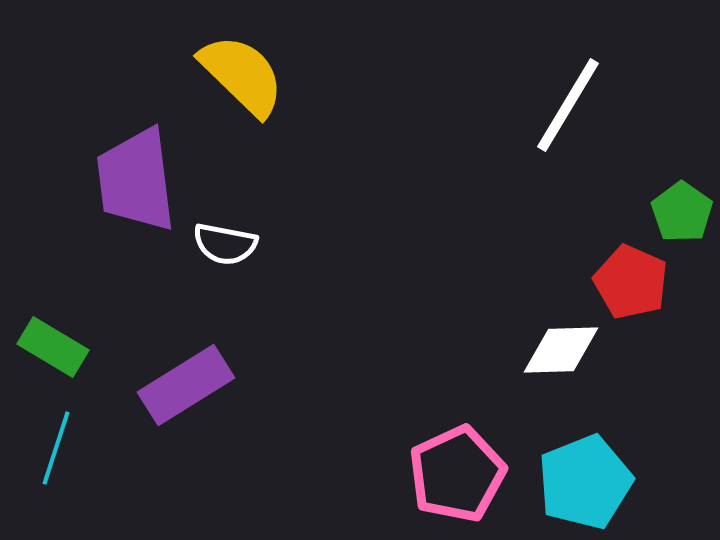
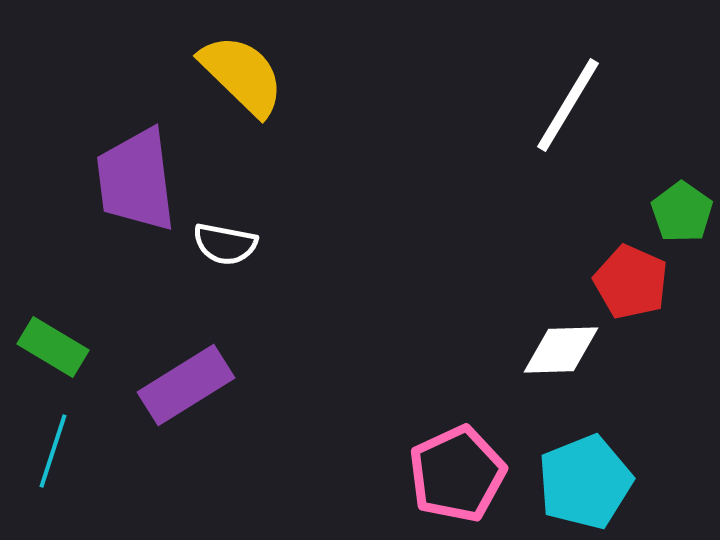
cyan line: moved 3 px left, 3 px down
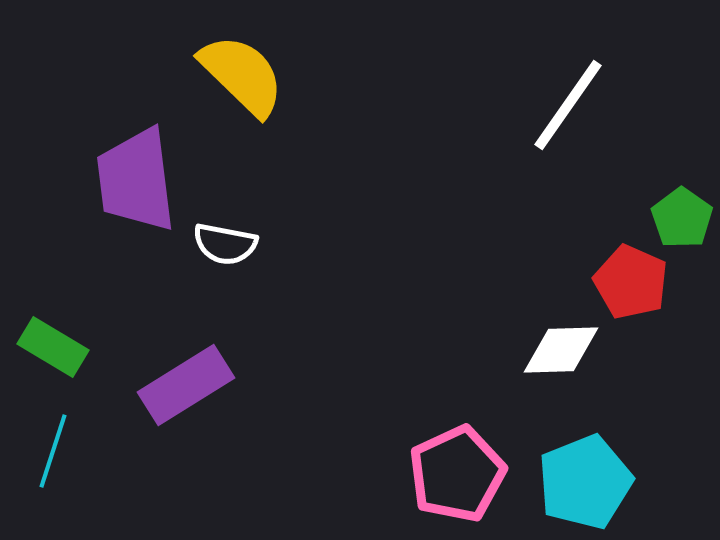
white line: rotated 4 degrees clockwise
green pentagon: moved 6 px down
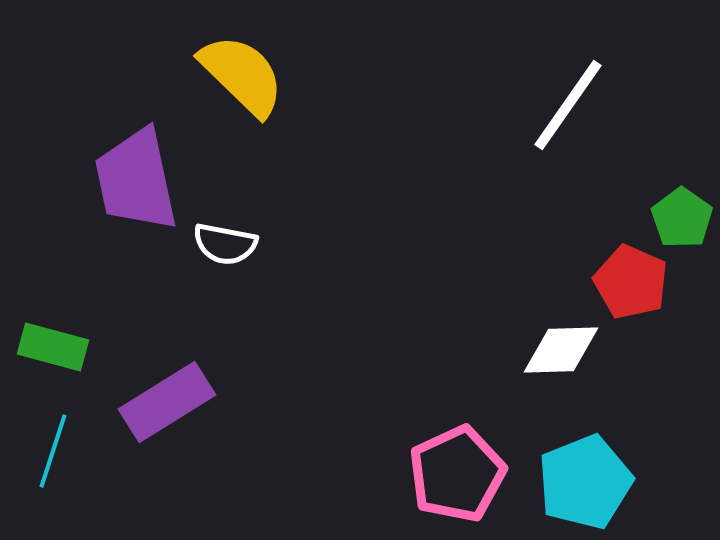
purple trapezoid: rotated 5 degrees counterclockwise
green rectangle: rotated 16 degrees counterclockwise
purple rectangle: moved 19 px left, 17 px down
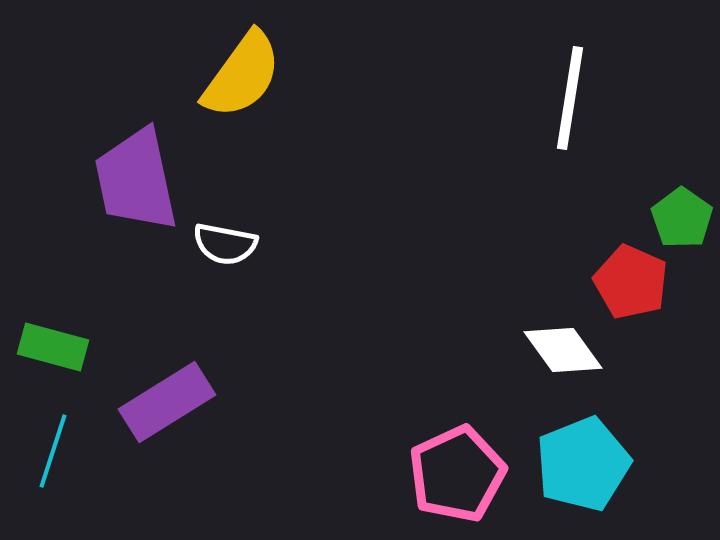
yellow semicircle: rotated 82 degrees clockwise
white line: moved 2 px right, 7 px up; rotated 26 degrees counterclockwise
white diamond: moved 2 px right; rotated 56 degrees clockwise
cyan pentagon: moved 2 px left, 18 px up
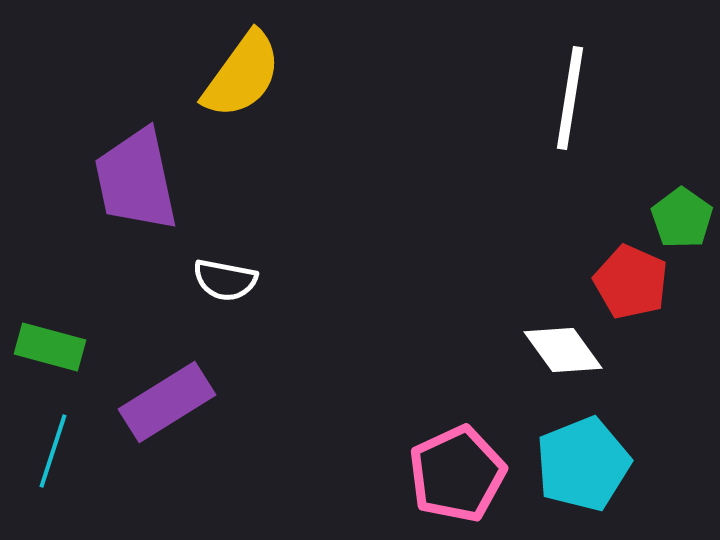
white semicircle: moved 36 px down
green rectangle: moved 3 px left
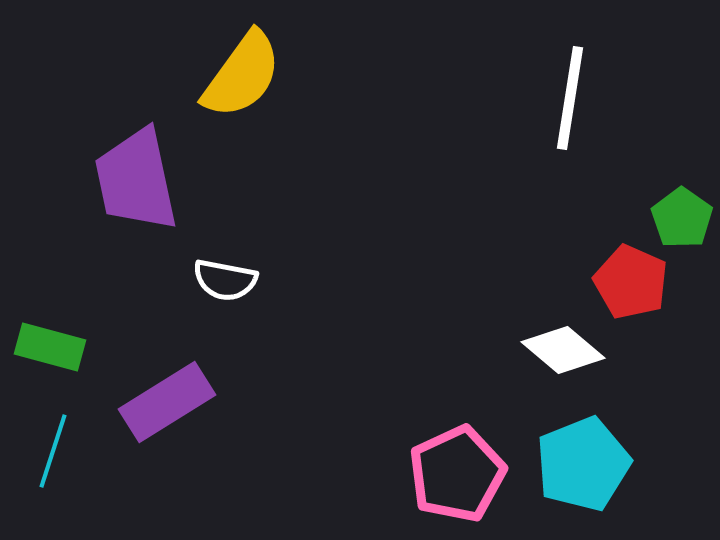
white diamond: rotated 14 degrees counterclockwise
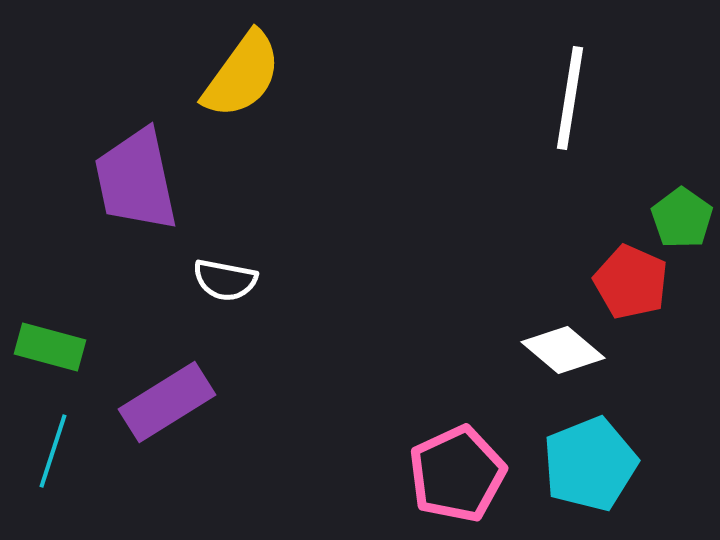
cyan pentagon: moved 7 px right
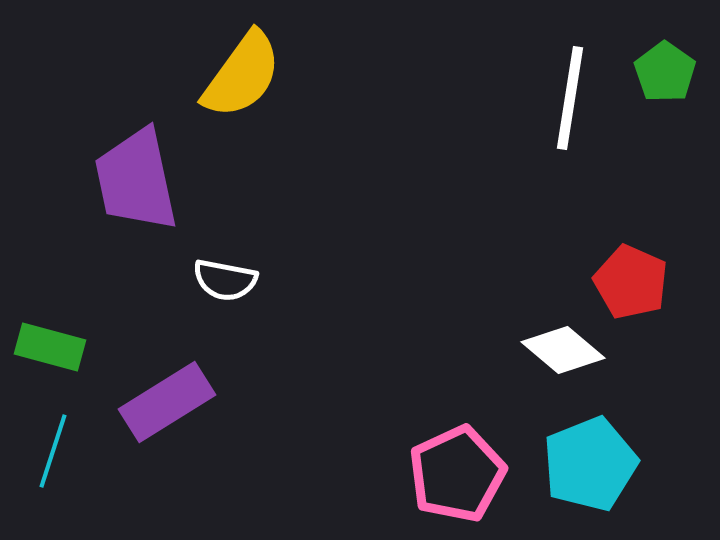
green pentagon: moved 17 px left, 146 px up
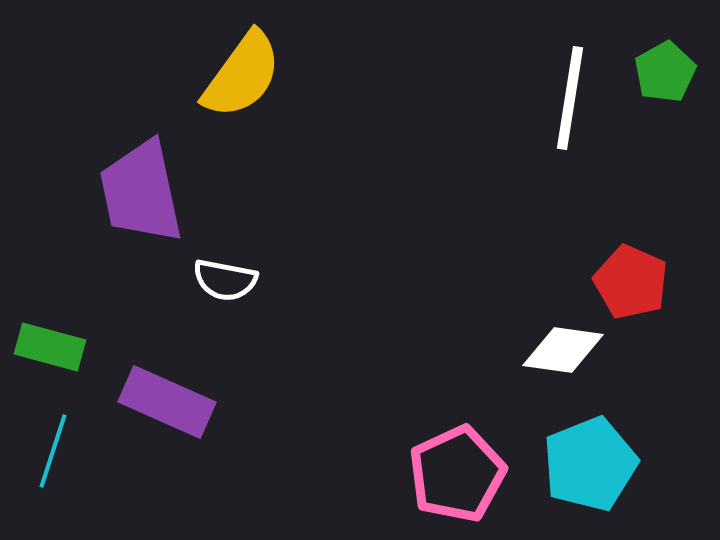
green pentagon: rotated 8 degrees clockwise
purple trapezoid: moved 5 px right, 12 px down
white diamond: rotated 32 degrees counterclockwise
purple rectangle: rotated 56 degrees clockwise
